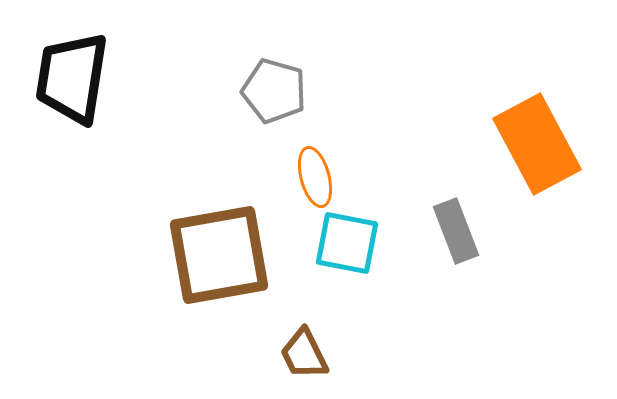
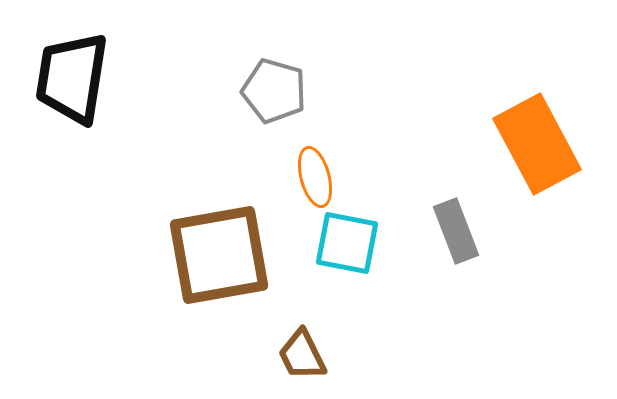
brown trapezoid: moved 2 px left, 1 px down
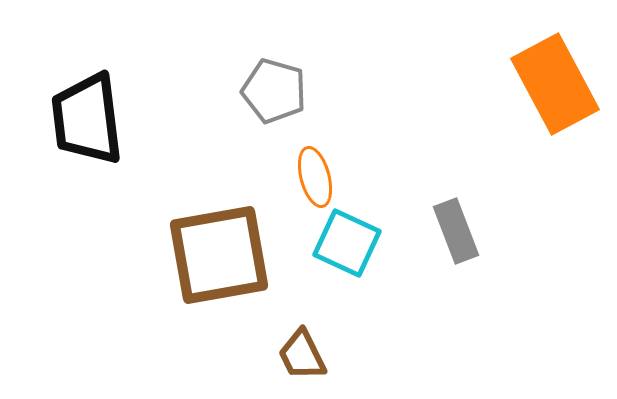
black trapezoid: moved 15 px right, 41 px down; rotated 16 degrees counterclockwise
orange rectangle: moved 18 px right, 60 px up
cyan square: rotated 14 degrees clockwise
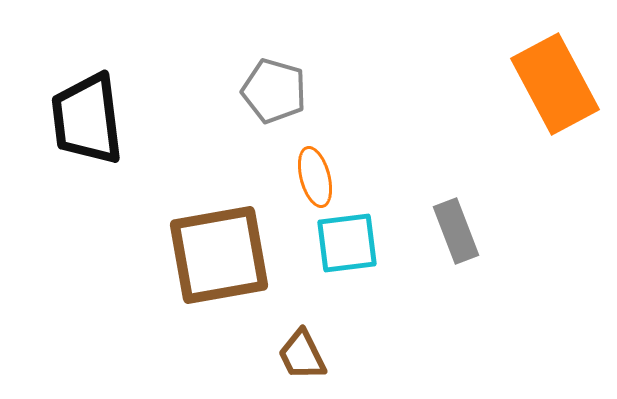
cyan square: rotated 32 degrees counterclockwise
